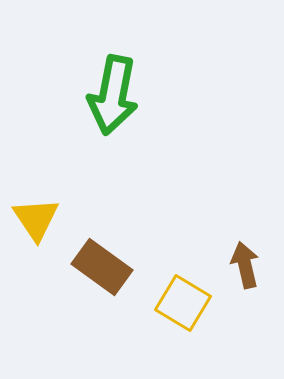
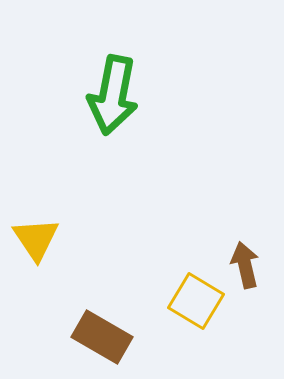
yellow triangle: moved 20 px down
brown rectangle: moved 70 px down; rotated 6 degrees counterclockwise
yellow square: moved 13 px right, 2 px up
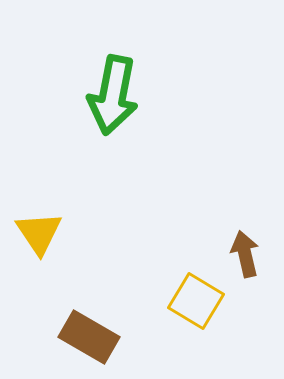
yellow triangle: moved 3 px right, 6 px up
brown arrow: moved 11 px up
brown rectangle: moved 13 px left
